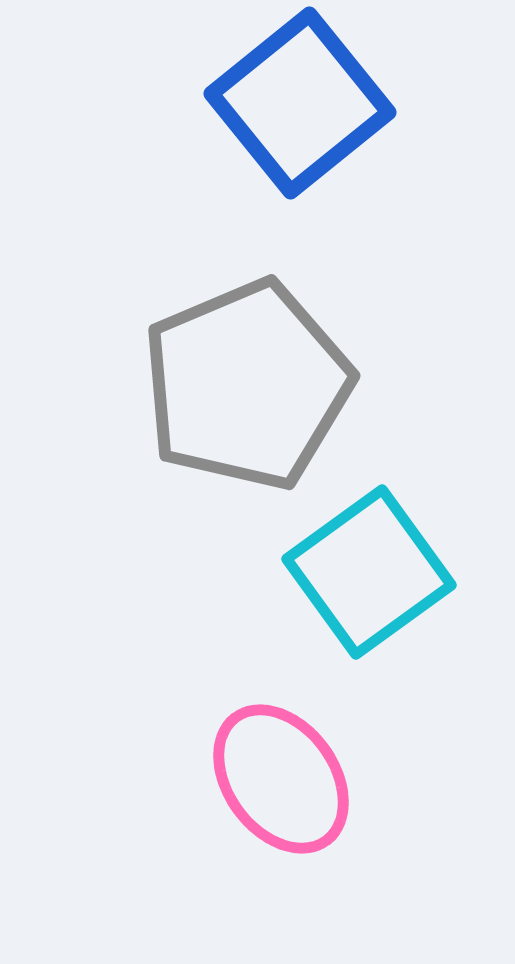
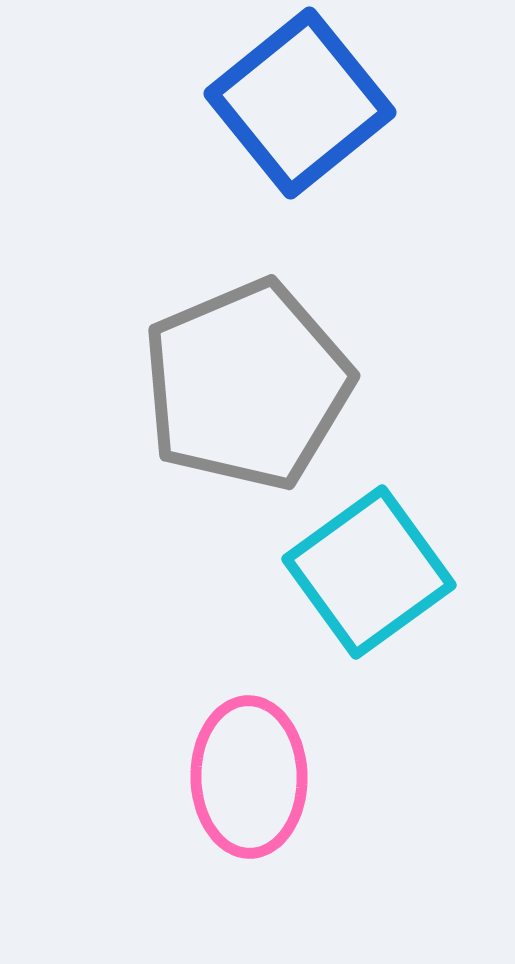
pink ellipse: moved 32 px left, 2 px up; rotated 35 degrees clockwise
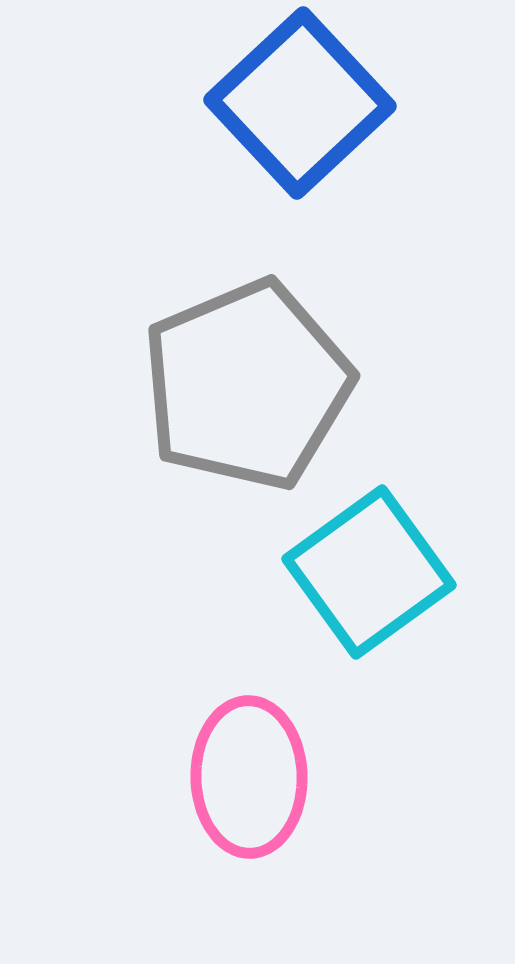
blue square: rotated 4 degrees counterclockwise
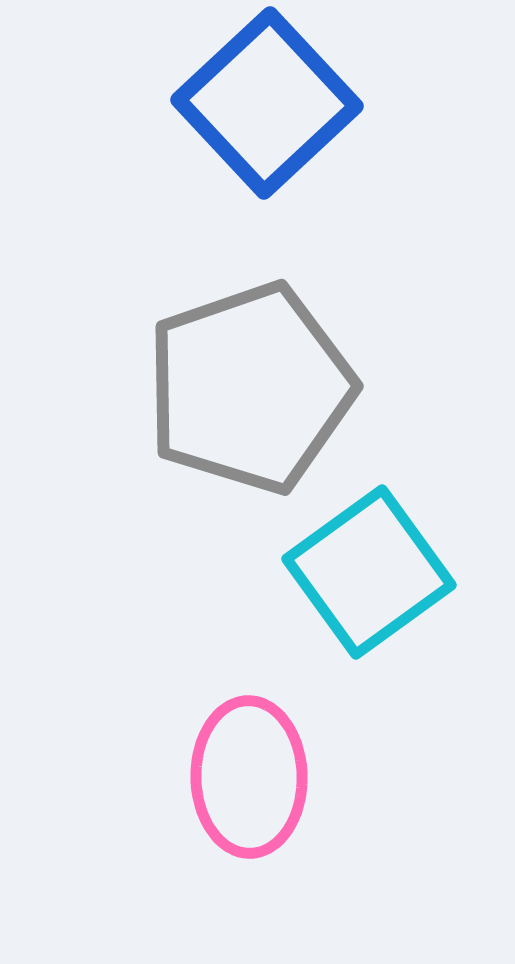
blue square: moved 33 px left
gray pentagon: moved 3 px right, 3 px down; rotated 4 degrees clockwise
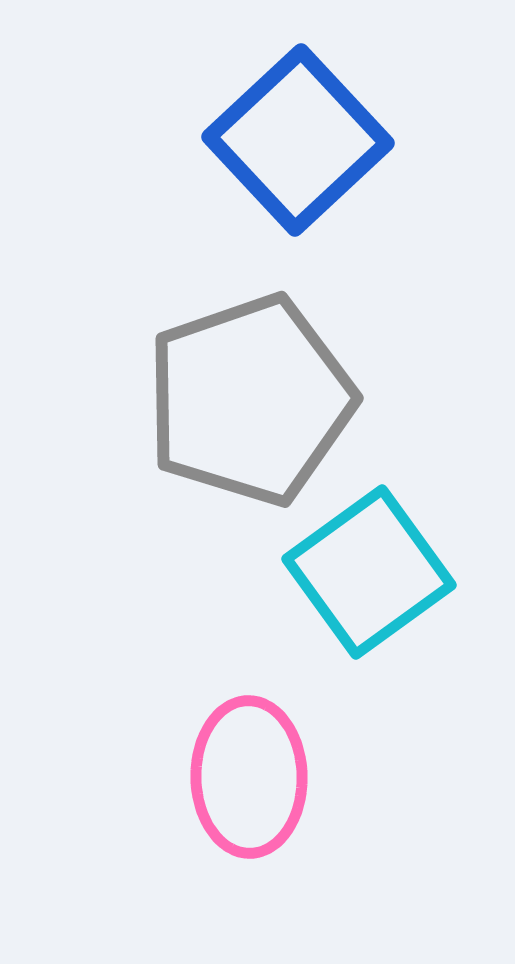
blue square: moved 31 px right, 37 px down
gray pentagon: moved 12 px down
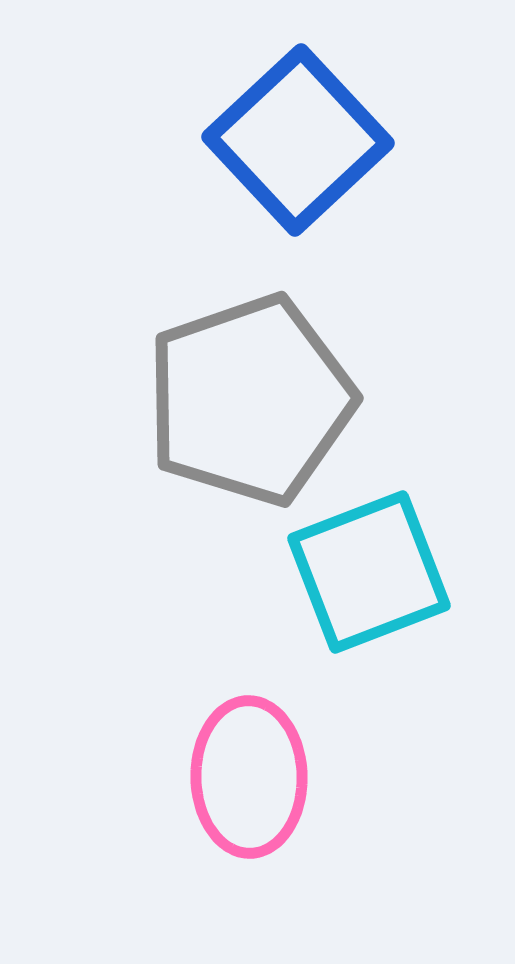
cyan square: rotated 15 degrees clockwise
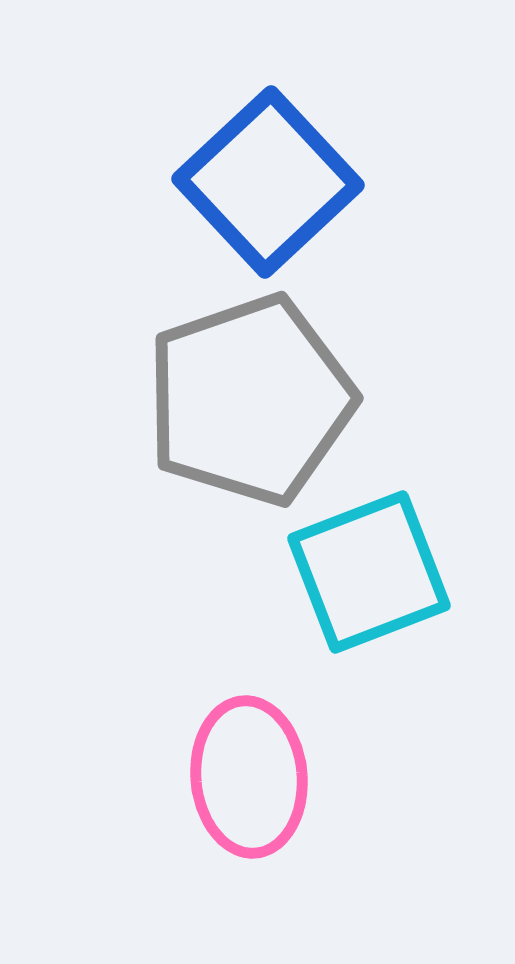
blue square: moved 30 px left, 42 px down
pink ellipse: rotated 4 degrees counterclockwise
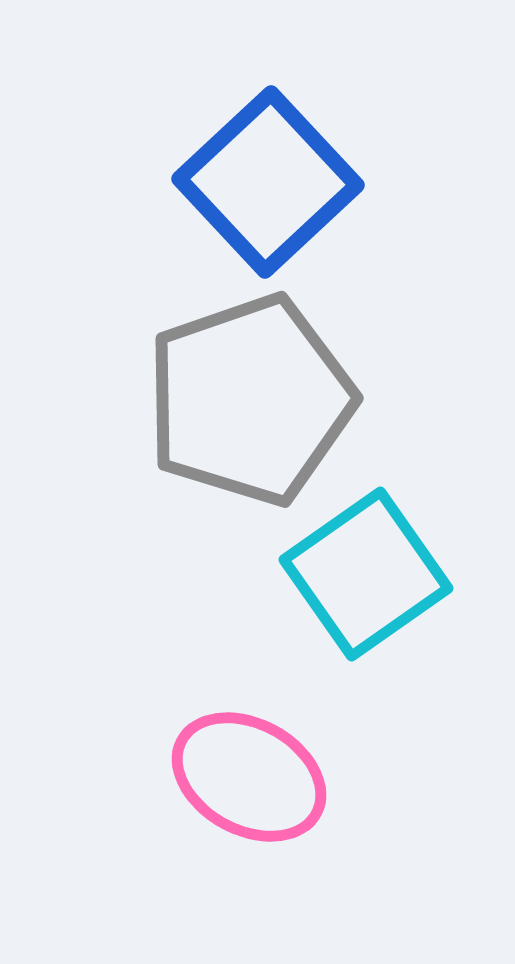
cyan square: moved 3 px left, 2 px down; rotated 14 degrees counterclockwise
pink ellipse: rotated 56 degrees counterclockwise
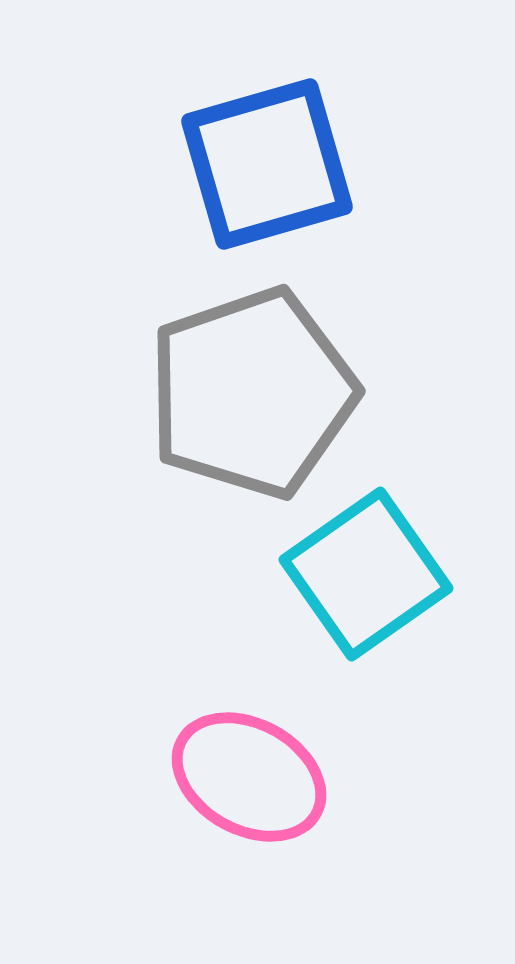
blue square: moved 1 px left, 18 px up; rotated 27 degrees clockwise
gray pentagon: moved 2 px right, 7 px up
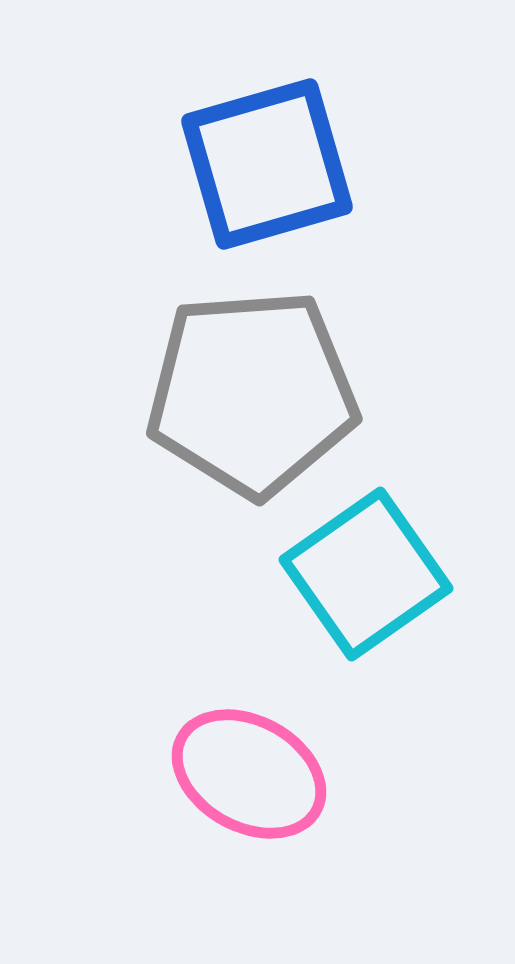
gray pentagon: rotated 15 degrees clockwise
pink ellipse: moved 3 px up
